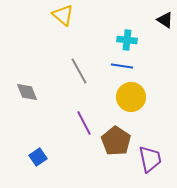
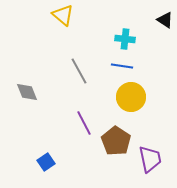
cyan cross: moved 2 px left, 1 px up
blue square: moved 8 px right, 5 px down
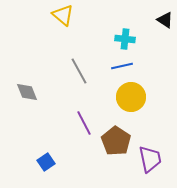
blue line: rotated 20 degrees counterclockwise
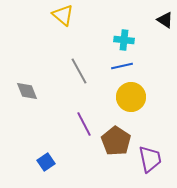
cyan cross: moved 1 px left, 1 px down
gray diamond: moved 1 px up
purple line: moved 1 px down
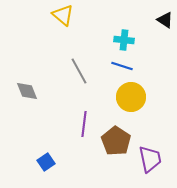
blue line: rotated 30 degrees clockwise
purple line: rotated 35 degrees clockwise
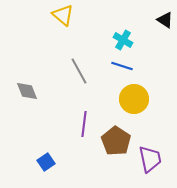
cyan cross: moved 1 px left; rotated 24 degrees clockwise
yellow circle: moved 3 px right, 2 px down
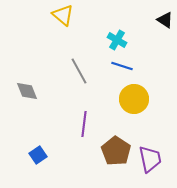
cyan cross: moved 6 px left
brown pentagon: moved 10 px down
blue square: moved 8 px left, 7 px up
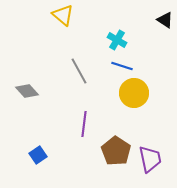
gray diamond: rotated 20 degrees counterclockwise
yellow circle: moved 6 px up
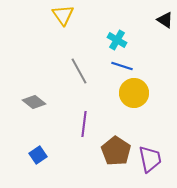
yellow triangle: rotated 15 degrees clockwise
gray diamond: moved 7 px right, 11 px down; rotated 10 degrees counterclockwise
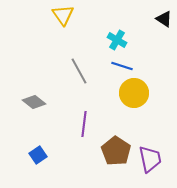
black triangle: moved 1 px left, 1 px up
